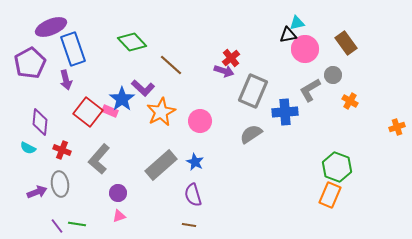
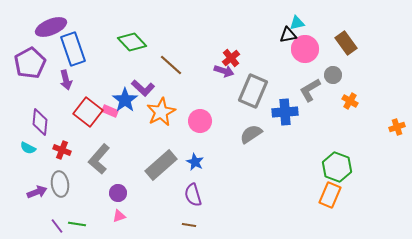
blue star at (122, 99): moved 3 px right, 1 px down
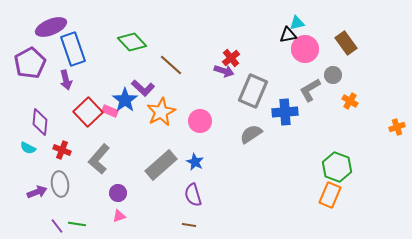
red square at (88, 112): rotated 8 degrees clockwise
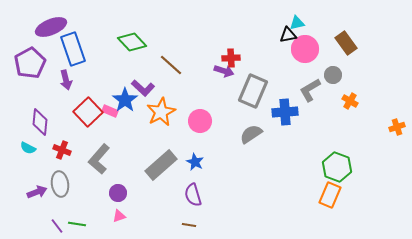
red cross at (231, 58): rotated 36 degrees clockwise
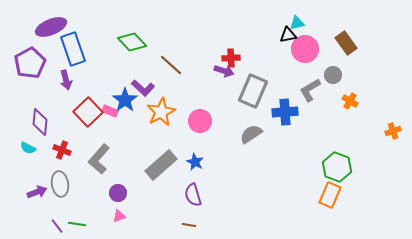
orange cross at (397, 127): moved 4 px left, 4 px down
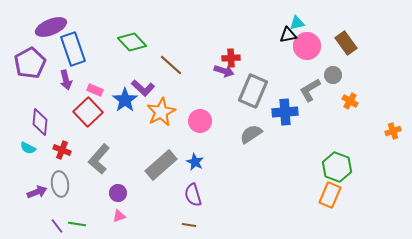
pink circle at (305, 49): moved 2 px right, 3 px up
pink rectangle at (110, 111): moved 15 px left, 21 px up
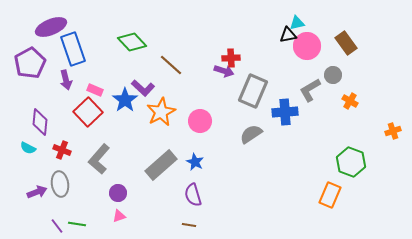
green hexagon at (337, 167): moved 14 px right, 5 px up
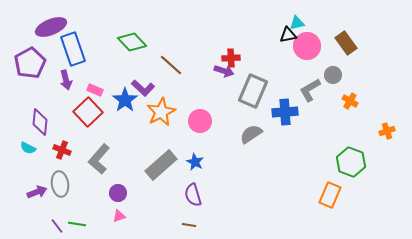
orange cross at (393, 131): moved 6 px left
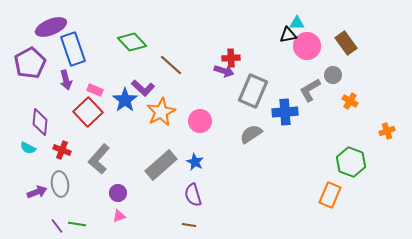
cyan triangle at (297, 23): rotated 14 degrees clockwise
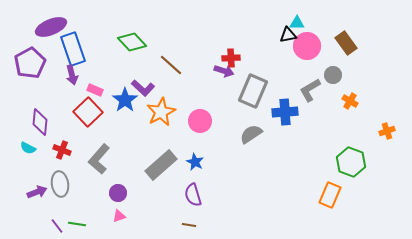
purple arrow at (66, 80): moved 6 px right, 5 px up
